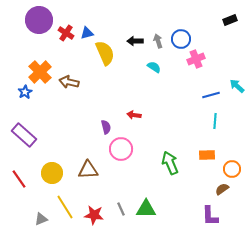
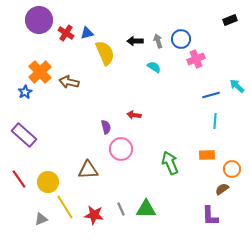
yellow circle: moved 4 px left, 9 px down
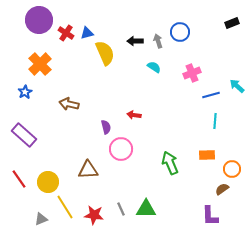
black rectangle: moved 2 px right, 3 px down
blue circle: moved 1 px left, 7 px up
pink cross: moved 4 px left, 14 px down
orange cross: moved 8 px up
brown arrow: moved 22 px down
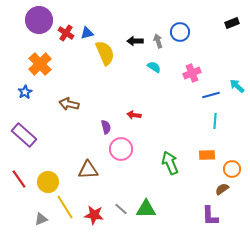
gray line: rotated 24 degrees counterclockwise
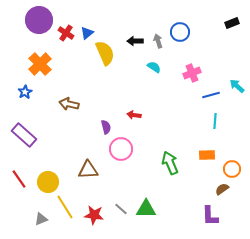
blue triangle: rotated 24 degrees counterclockwise
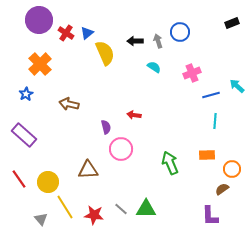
blue star: moved 1 px right, 2 px down
gray triangle: rotated 48 degrees counterclockwise
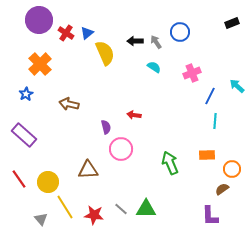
gray arrow: moved 2 px left, 1 px down; rotated 16 degrees counterclockwise
blue line: moved 1 px left, 1 px down; rotated 48 degrees counterclockwise
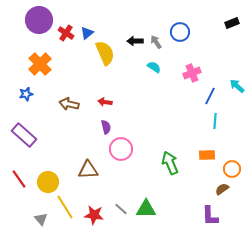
blue star: rotated 16 degrees clockwise
red arrow: moved 29 px left, 13 px up
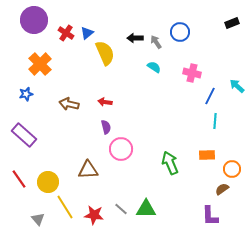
purple circle: moved 5 px left
black arrow: moved 3 px up
pink cross: rotated 36 degrees clockwise
gray triangle: moved 3 px left
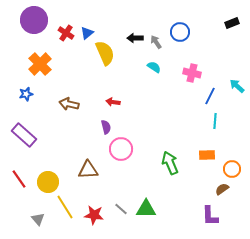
red arrow: moved 8 px right
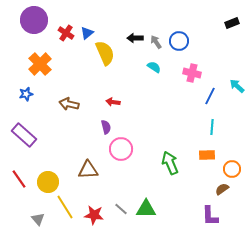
blue circle: moved 1 px left, 9 px down
cyan line: moved 3 px left, 6 px down
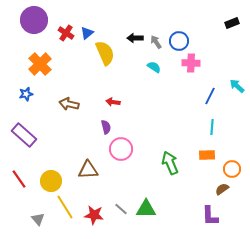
pink cross: moved 1 px left, 10 px up; rotated 12 degrees counterclockwise
yellow circle: moved 3 px right, 1 px up
